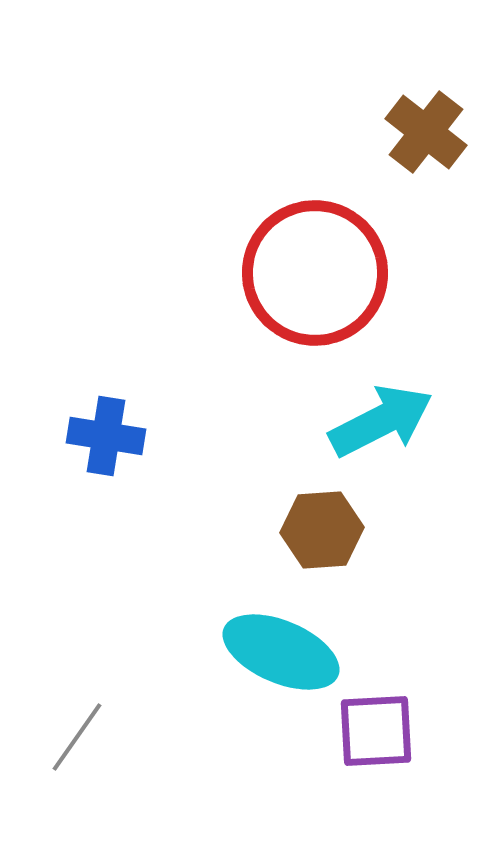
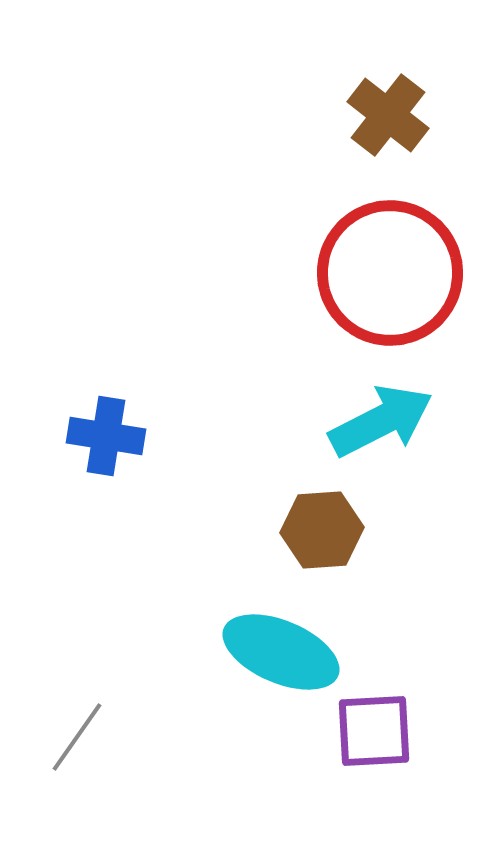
brown cross: moved 38 px left, 17 px up
red circle: moved 75 px right
purple square: moved 2 px left
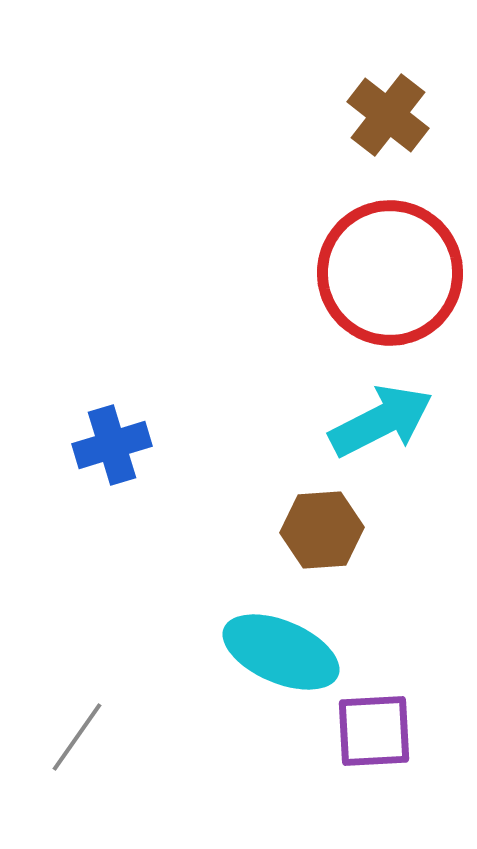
blue cross: moved 6 px right, 9 px down; rotated 26 degrees counterclockwise
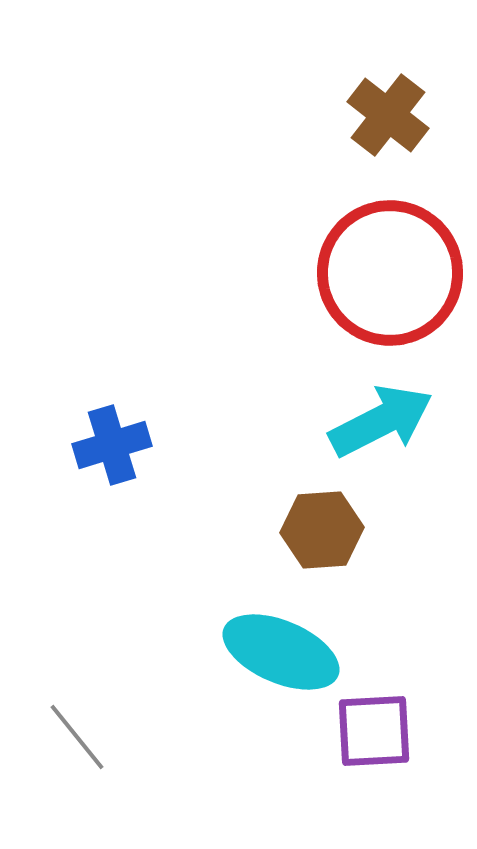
gray line: rotated 74 degrees counterclockwise
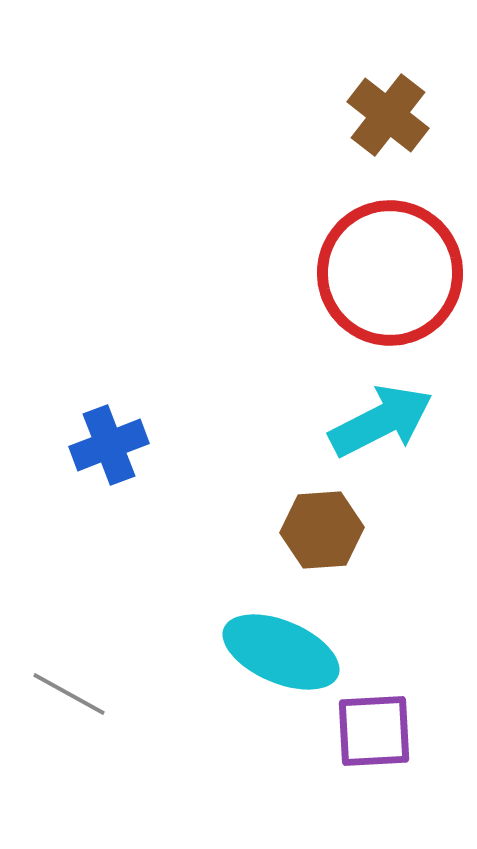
blue cross: moved 3 px left; rotated 4 degrees counterclockwise
gray line: moved 8 px left, 43 px up; rotated 22 degrees counterclockwise
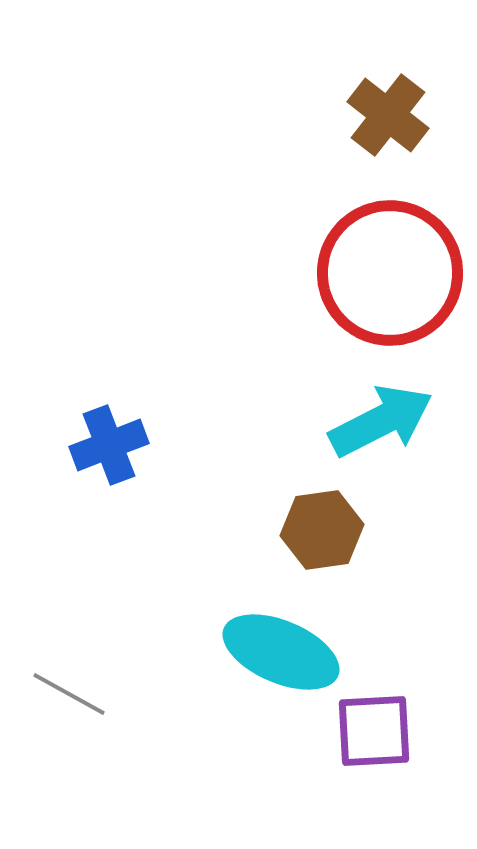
brown hexagon: rotated 4 degrees counterclockwise
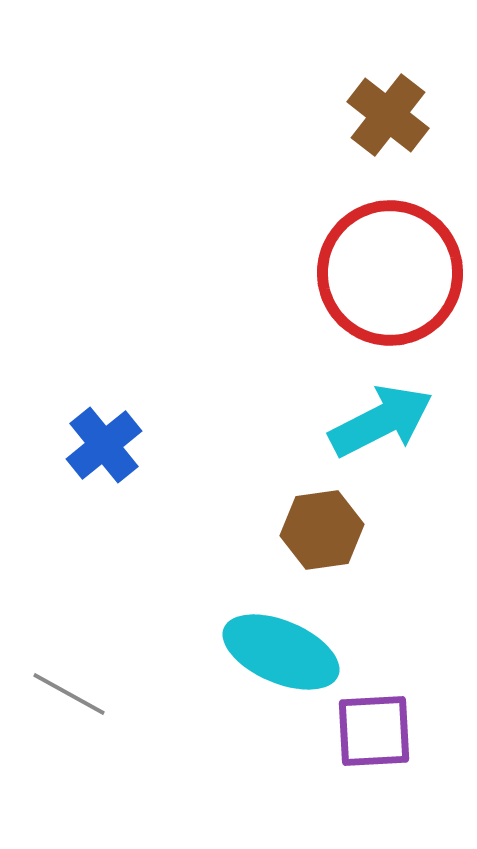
blue cross: moved 5 px left; rotated 18 degrees counterclockwise
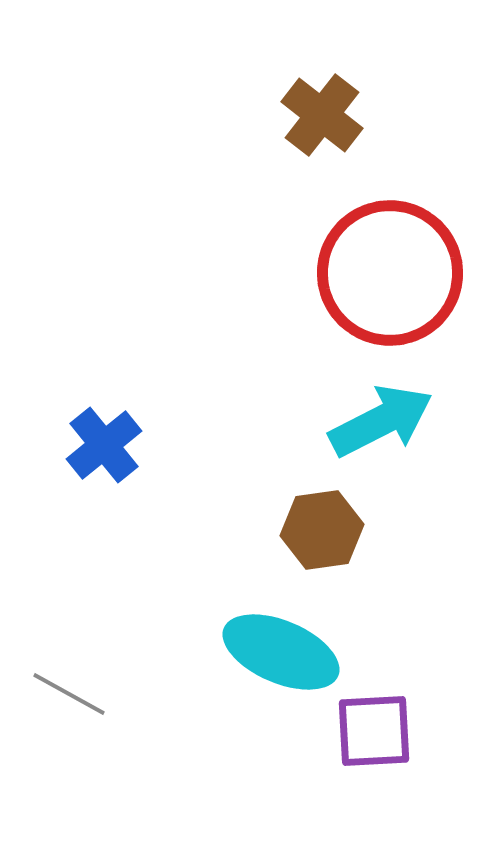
brown cross: moved 66 px left
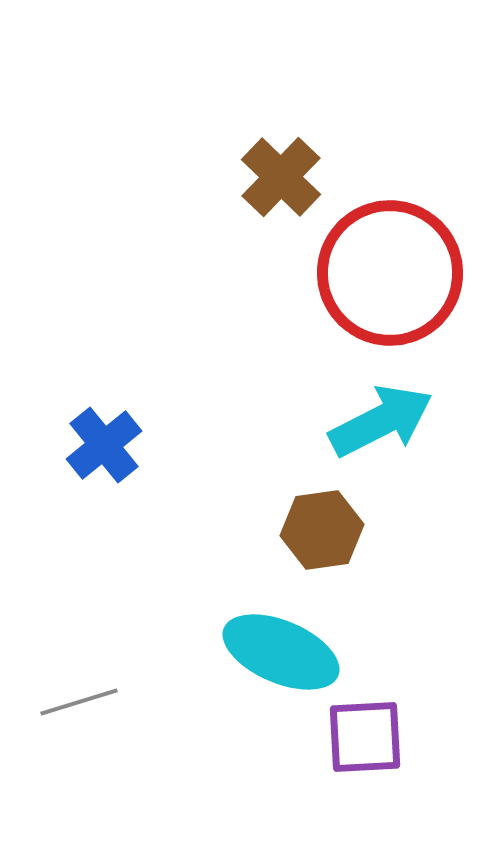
brown cross: moved 41 px left, 62 px down; rotated 6 degrees clockwise
gray line: moved 10 px right, 8 px down; rotated 46 degrees counterclockwise
purple square: moved 9 px left, 6 px down
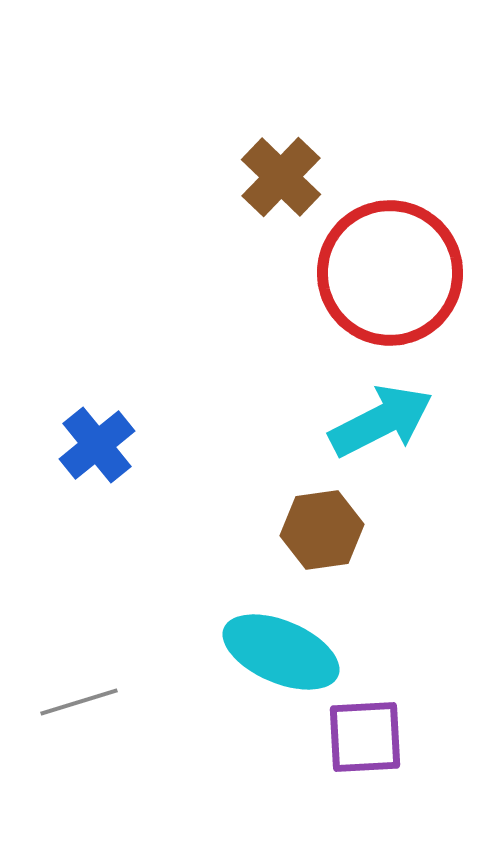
blue cross: moved 7 px left
